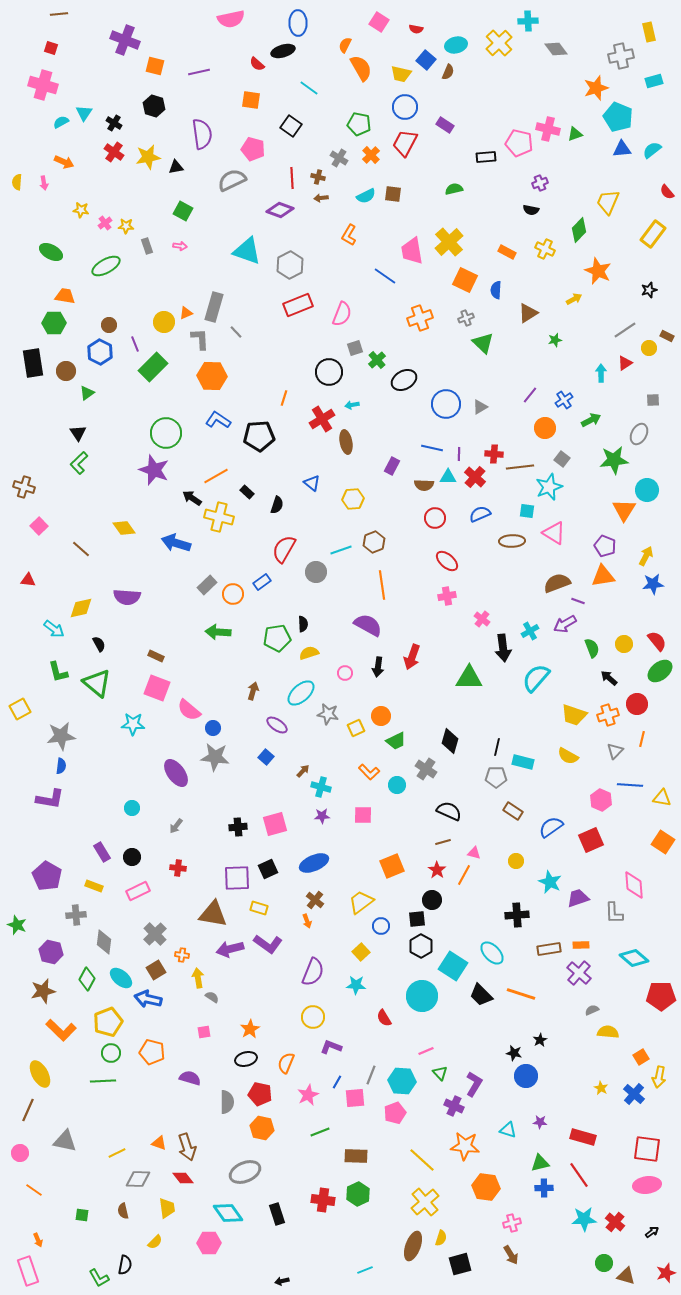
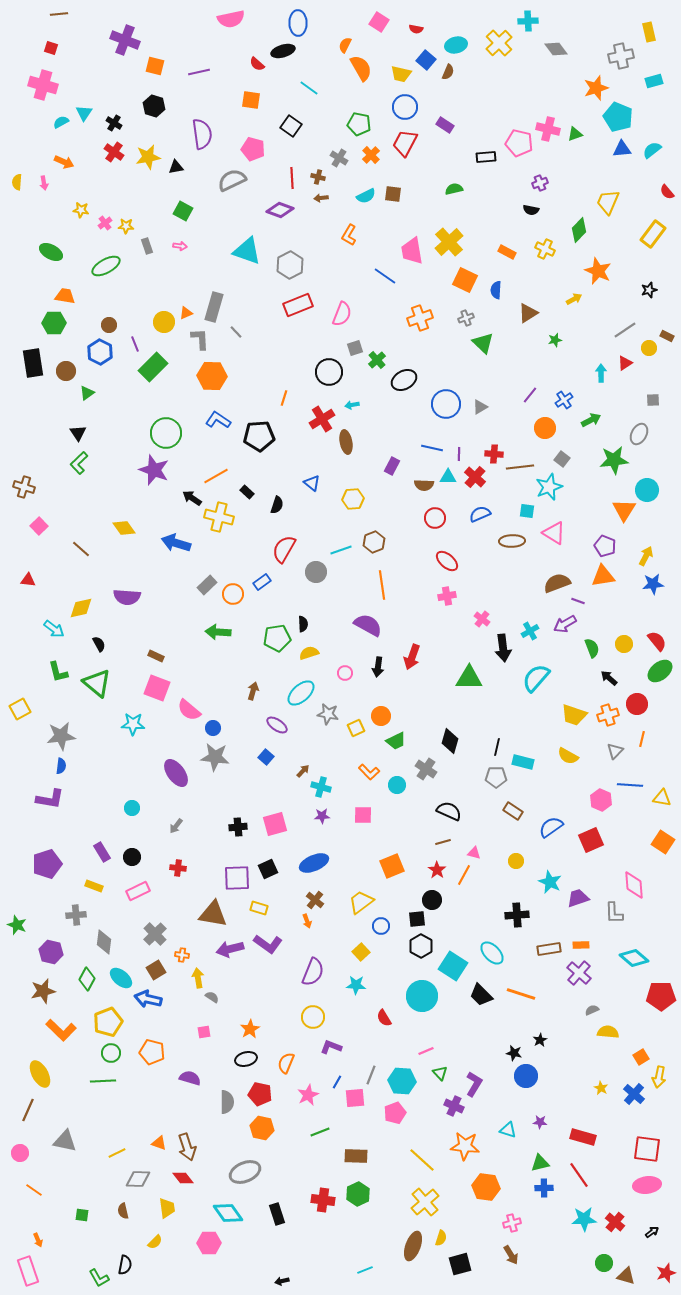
purple pentagon at (47, 876): moved 12 px up; rotated 24 degrees clockwise
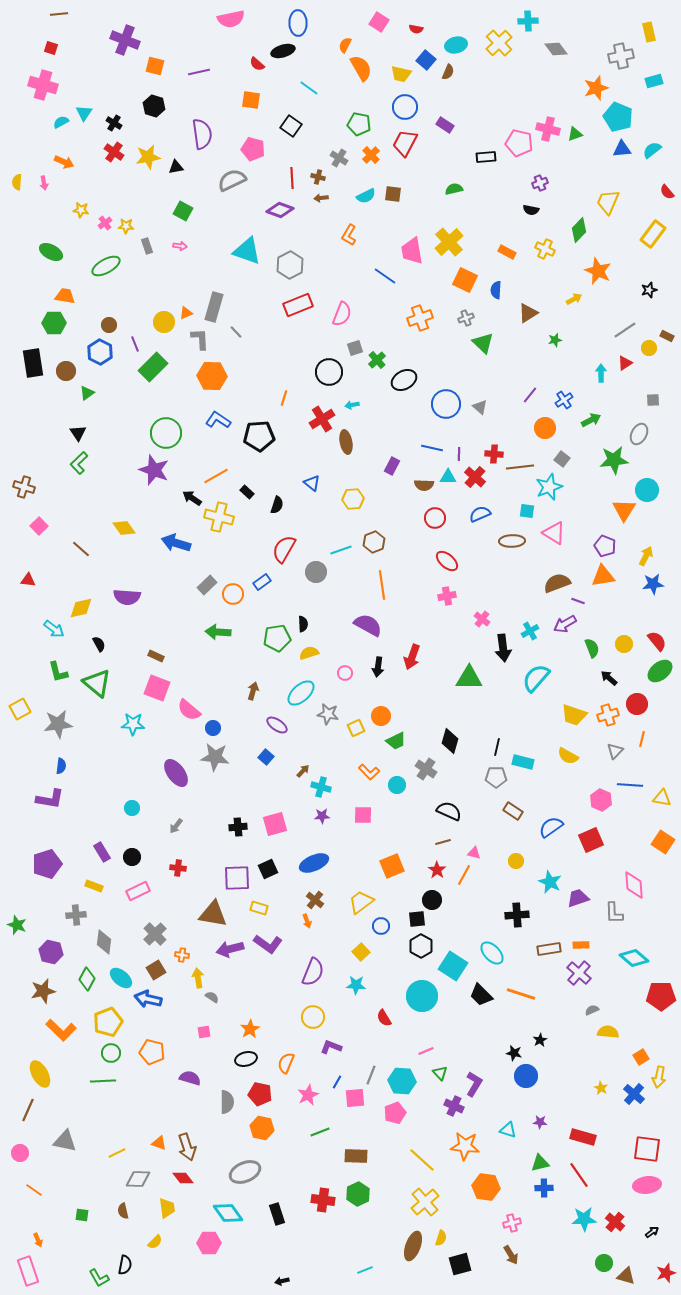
gray triangle at (480, 407): rotated 49 degrees counterclockwise
gray star at (61, 736): moved 3 px left, 12 px up
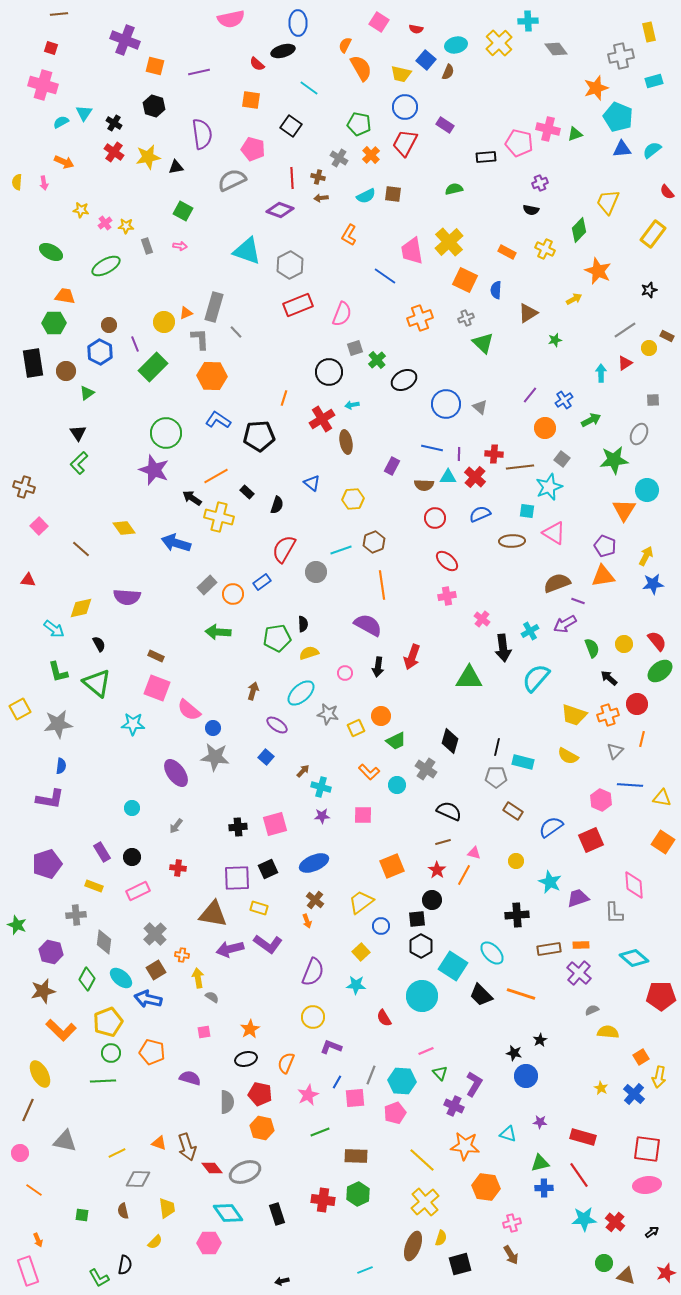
cyan triangle at (508, 1130): moved 4 px down
red diamond at (183, 1178): moved 29 px right, 10 px up
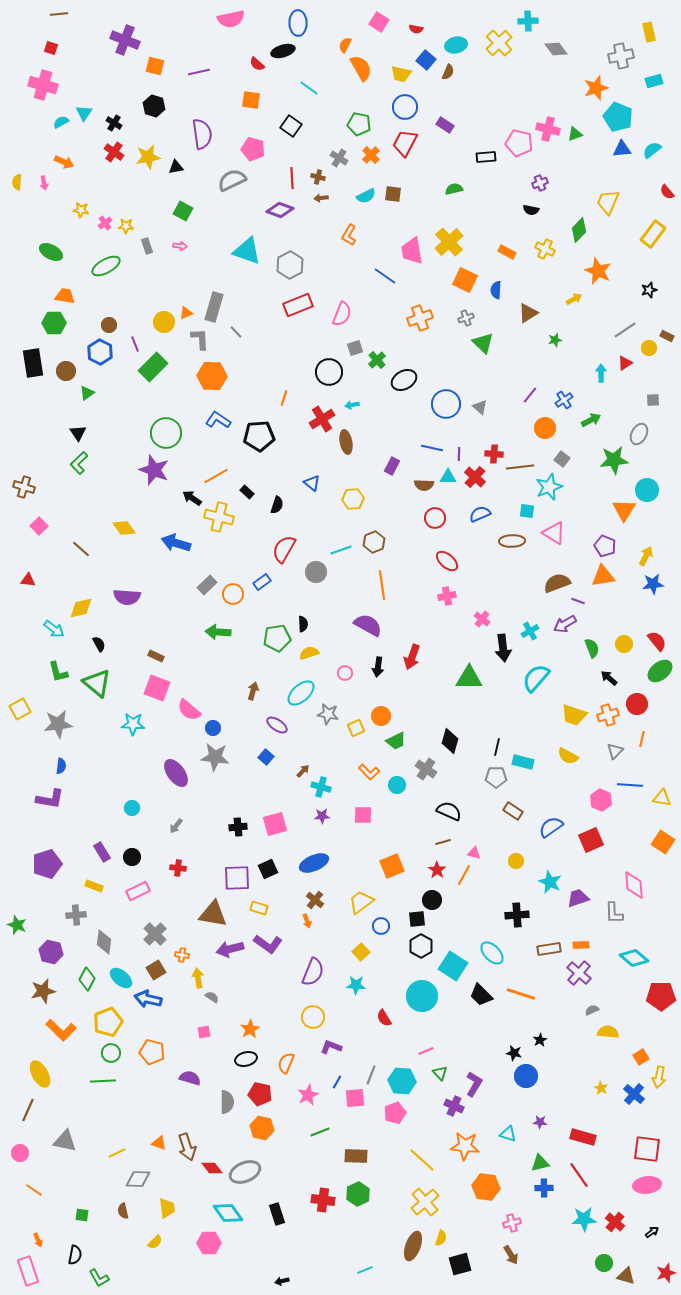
black semicircle at (125, 1265): moved 50 px left, 10 px up
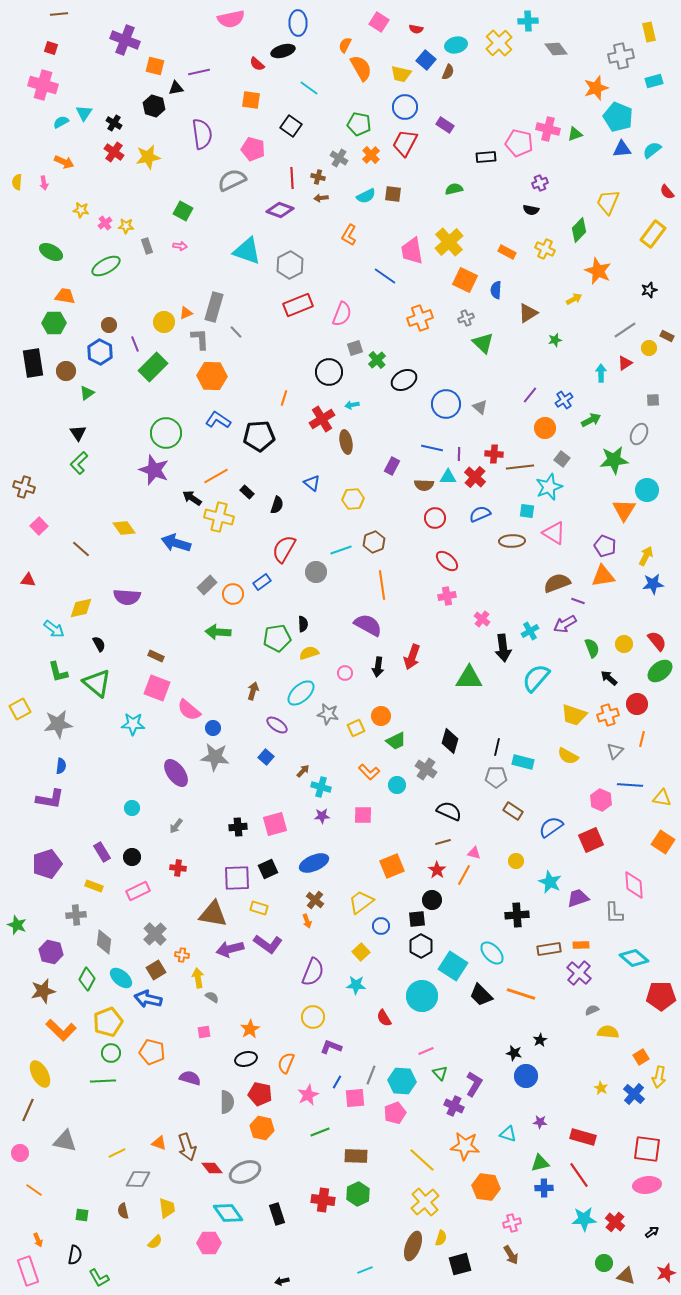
black triangle at (176, 167): moved 79 px up
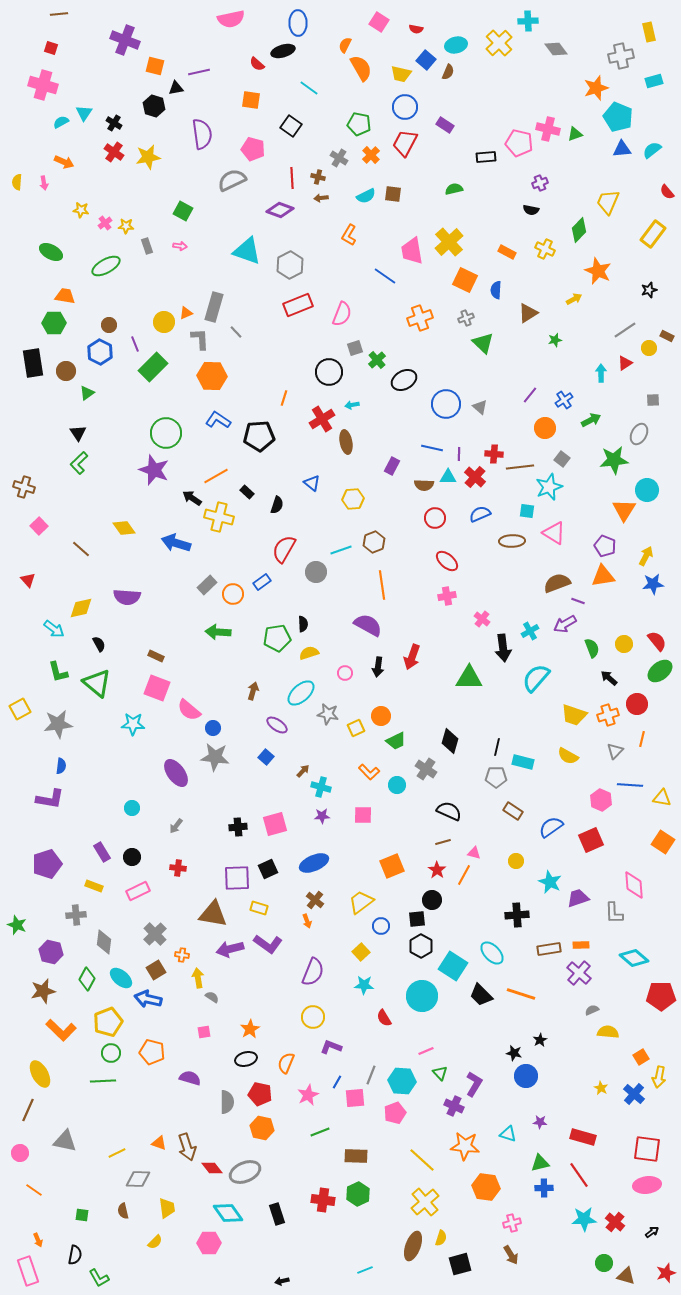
red triangle at (28, 580): rotated 42 degrees clockwise
cyan star at (356, 985): moved 8 px right
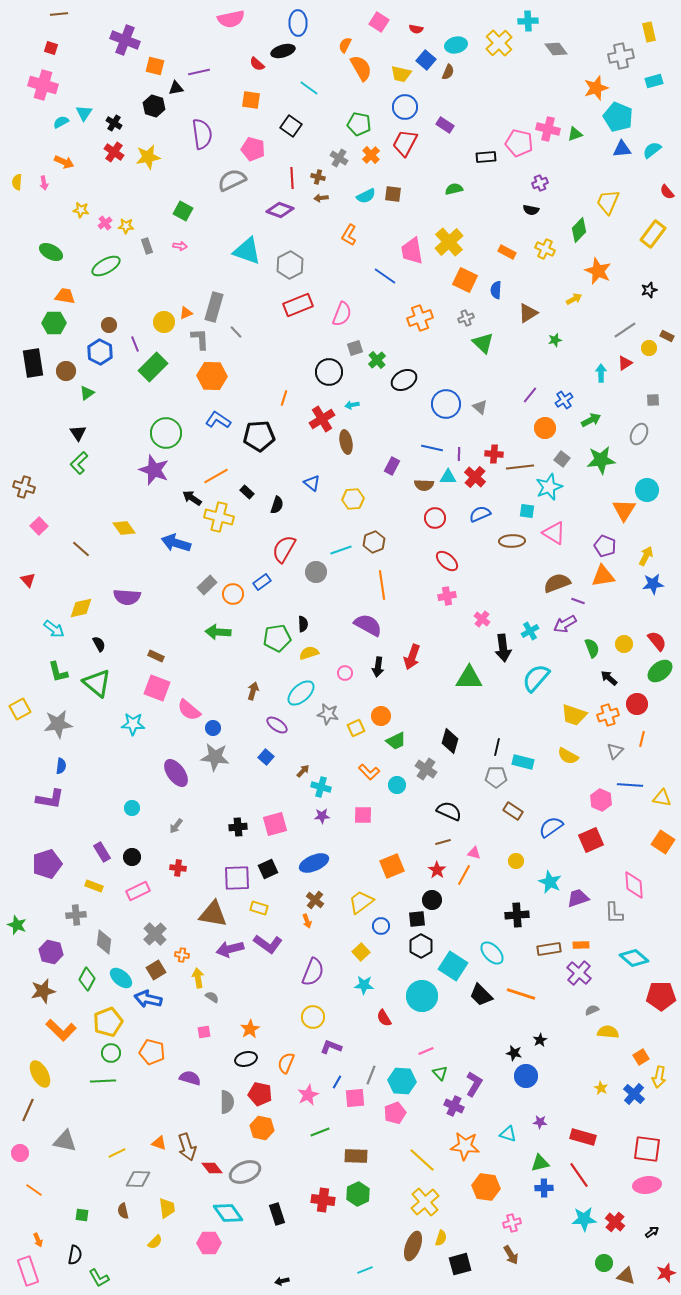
green star at (614, 460): moved 13 px left
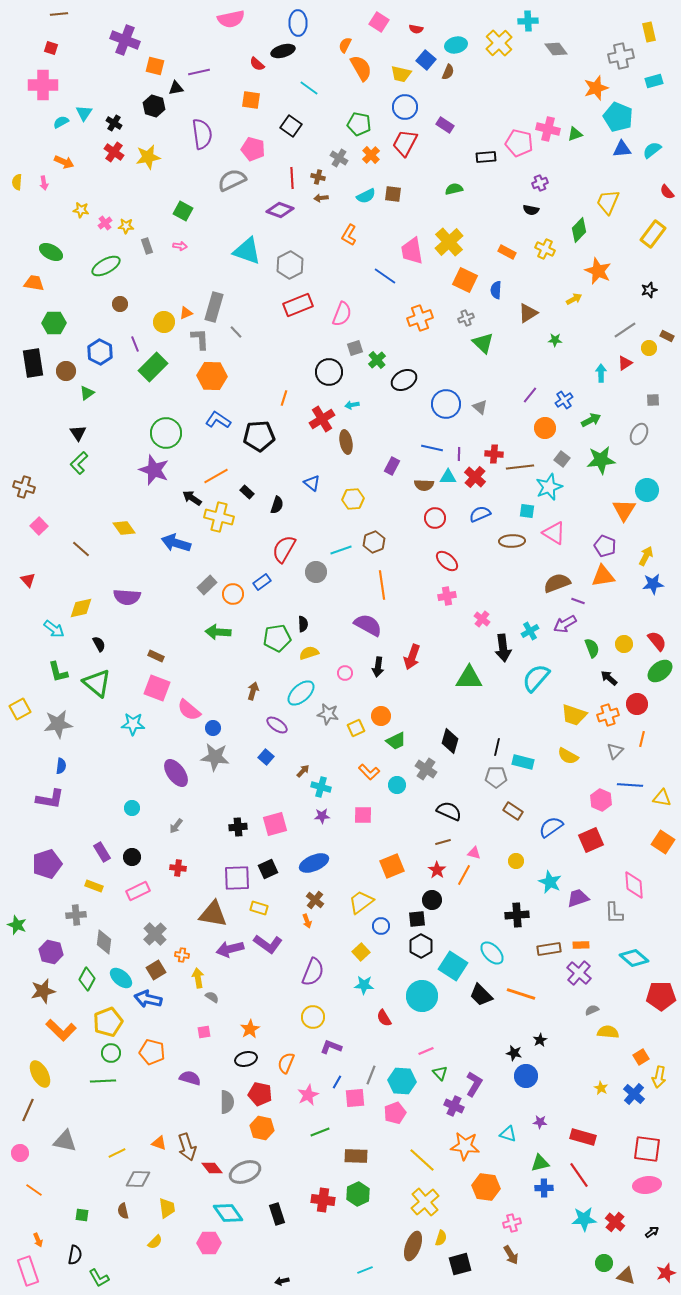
pink cross at (43, 85): rotated 16 degrees counterclockwise
orange trapezoid at (65, 296): moved 31 px left, 13 px up
brown circle at (109, 325): moved 11 px right, 21 px up
green star at (555, 340): rotated 16 degrees clockwise
